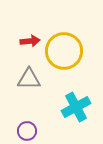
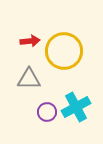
purple circle: moved 20 px right, 19 px up
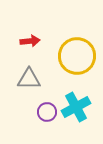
yellow circle: moved 13 px right, 5 px down
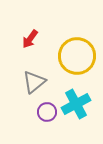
red arrow: moved 2 px up; rotated 132 degrees clockwise
gray triangle: moved 5 px right, 3 px down; rotated 40 degrees counterclockwise
cyan cross: moved 3 px up
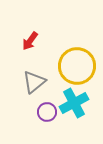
red arrow: moved 2 px down
yellow circle: moved 10 px down
cyan cross: moved 2 px left, 1 px up
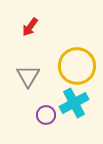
red arrow: moved 14 px up
gray triangle: moved 6 px left, 6 px up; rotated 20 degrees counterclockwise
purple circle: moved 1 px left, 3 px down
